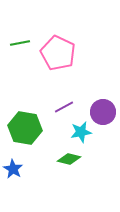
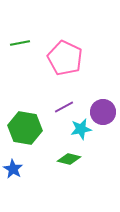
pink pentagon: moved 7 px right, 5 px down
cyan star: moved 3 px up
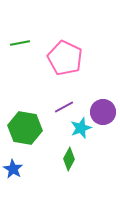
cyan star: moved 1 px up; rotated 10 degrees counterclockwise
green diamond: rotated 75 degrees counterclockwise
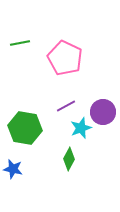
purple line: moved 2 px right, 1 px up
blue star: rotated 18 degrees counterclockwise
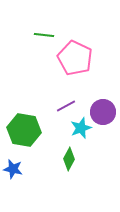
green line: moved 24 px right, 8 px up; rotated 18 degrees clockwise
pink pentagon: moved 10 px right
green hexagon: moved 1 px left, 2 px down
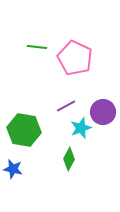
green line: moved 7 px left, 12 px down
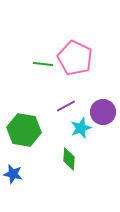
green line: moved 6 px right, 17 px down
green diamond: rotated 25 degrees counterclockwise
blue star: moved 5 px down
